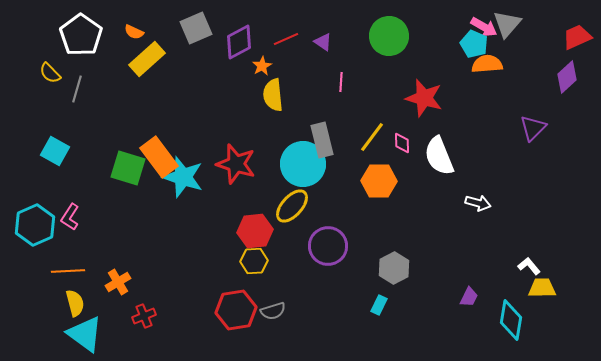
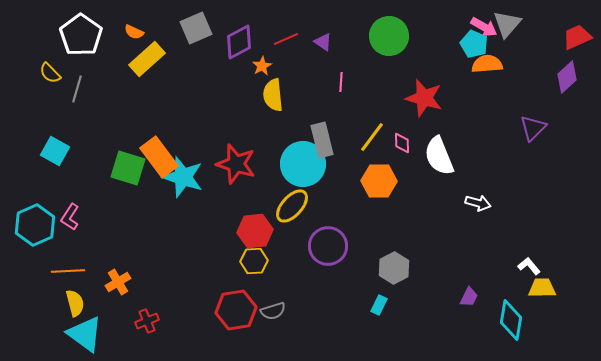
red cross at (144, 316): moved 3 px right, 5 px down
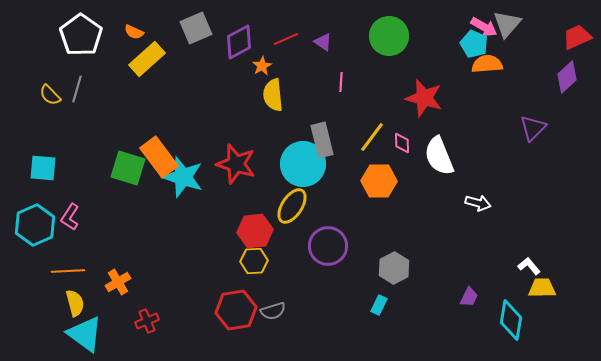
yellow semicircle at (50, 73): moved 22 px down
cyan square at (55, 151): moved 12 px left, 17 px down; rotated 24 degrees counterclockwise
yellow ellipse at (292, 206): rotated 9 degrees counterclockwise
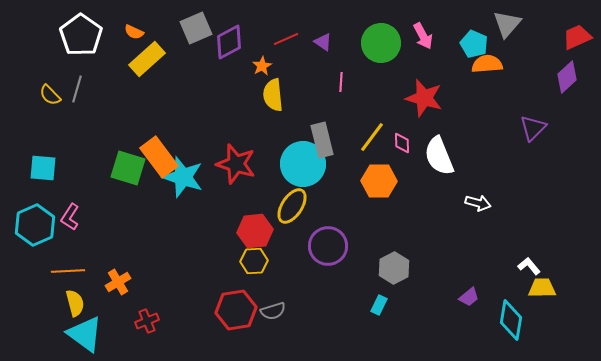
pink arrow at (484, 27): moved 61 px left, 9 px down; rotated 32 degrees clockwise
green circle at (389, 36): moved 8 px left, 7 px down
purple diamond at (239, 42): moved 10 px left
purple trapezoid at (469, 297): rotated 25 degrees clockwise
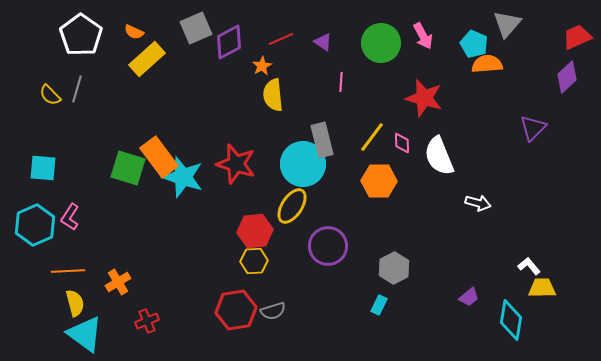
red line at (286, 39): moved 5 px left
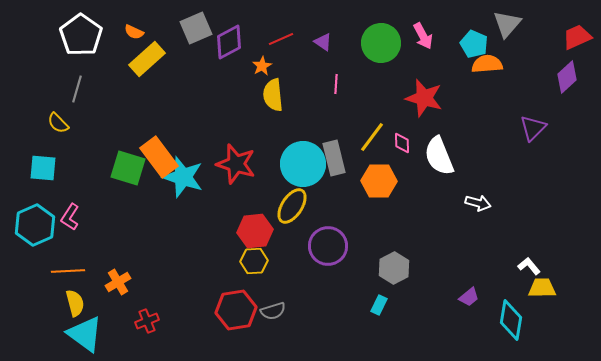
pink line at (341, 82): moved 5 px left, 2 px down
yellow semicircle at (50, 95): moved 8 px right, 28 px down
gray rectangle at (322, 140): moved 12 px right, 18 px down
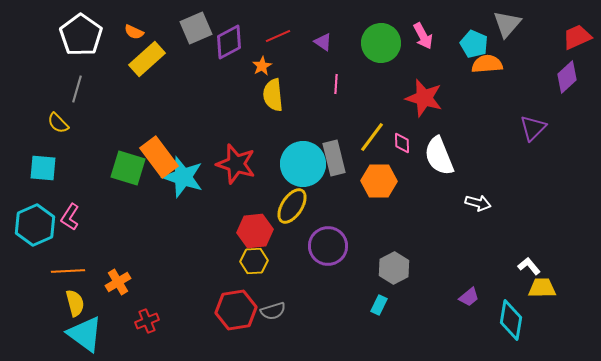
red line at (281, 39): moved 3 px left, 3 px up
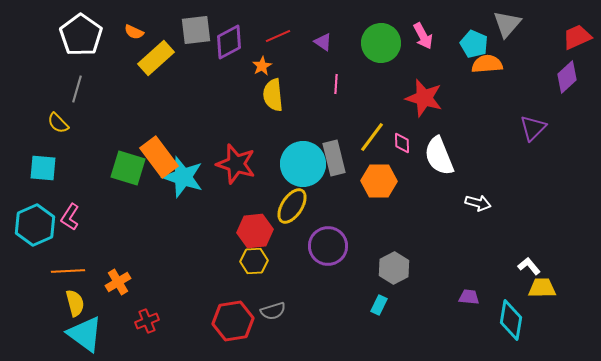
gray square at (196, 28): moved 2 px down; rotated 16 degrees clockwise
yellow rectangle at (147, 59): moved 9 px right, 1 px up
purple trapezoid at (469, 297): rotated 135 degrees counterclockwise
red hexagon at (236, 310): moved 3 px left, 11 px down
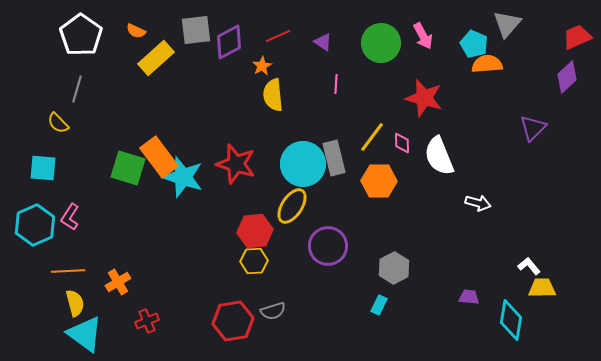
orange semicircle at (134, 32): moved 2 px right, 1 px up
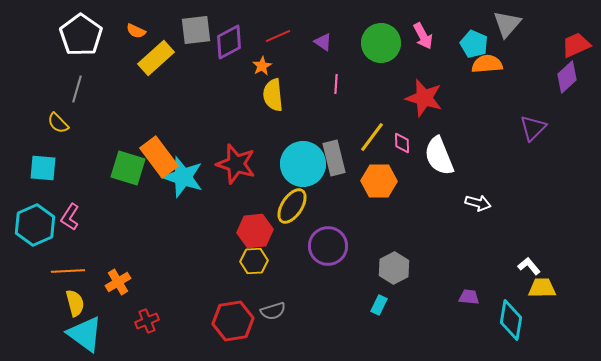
red trapezoid at (577, 37): moved 1 px left, 8 px down
